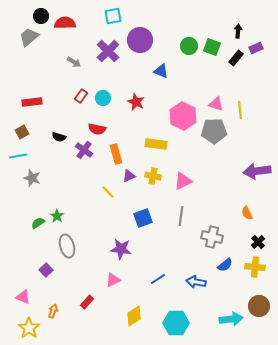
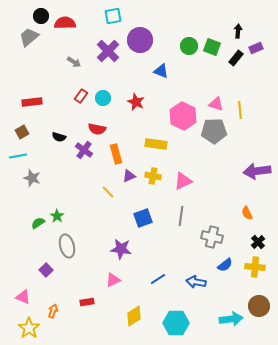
red rectangle at (87, 302): rotated 40 degrees clockwise
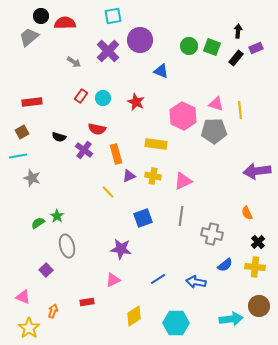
gray cross at (212, 237): moved 3 px up
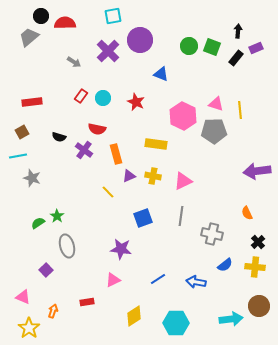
blue triangle at (161, 71): moved 3 px down
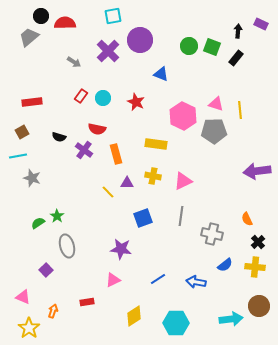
purple rectangle at (256, 48): moved 5 px right, 24 px up; rotated 48 degrees clockwise
purple triangle at (129, 176): moved 2 px left, 7 px down; rotated 24 degrees clockwise
orange semicircle at (247, 213): moved 6 px down
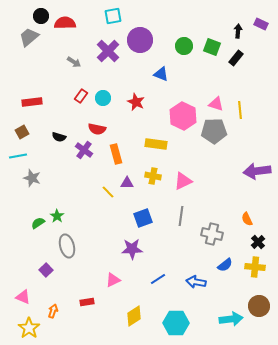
green circle at (189, 46): moved 5 px left
purple star at (121, 249): moved 11 px right; rotated 10 degrees counterclockwise
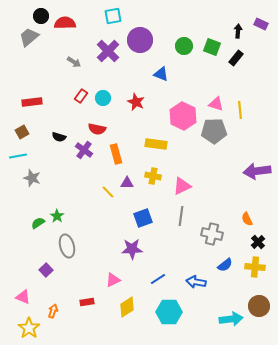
pink triangle at (183, 181): moved 1 px left, 5 px down
yellow diamond at (134, 316): moved 7 px left, 9 px up
cyan hexagon at (176, 323): moved 7 px left, 11 px up
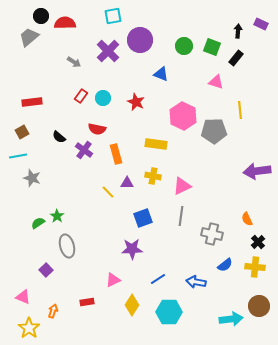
pink triangle at (216, 104): moved 22 px up
black semicircle at (59, 137): rotated 24 degrees clockwise
yellow diamond at (127, 307): moved 5 px right, 2 px up; rotated 25 degrees counterclockwise
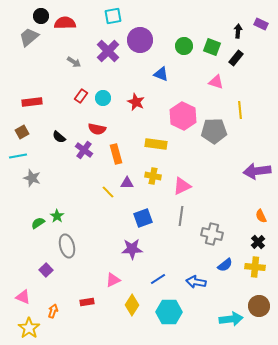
orange semicircle at (247, 219): moved 14 px right, 3 px up
